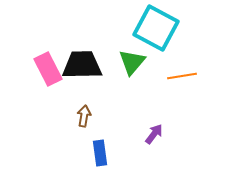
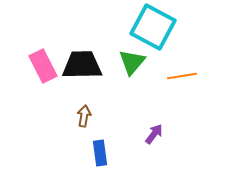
cyan square: moved 3 px left, 1 px up
pink rectangle: moved 5 px left, 3 px up
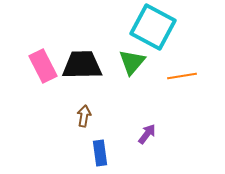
purple arrow: moved 7 px left
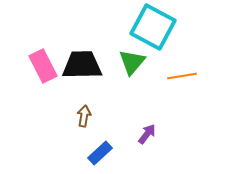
blue rectangle: rotated 55 degrees clockwise
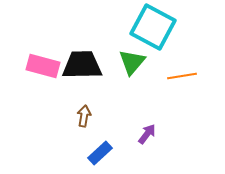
pink rectangle: rotated 48 degrees counterclockwise
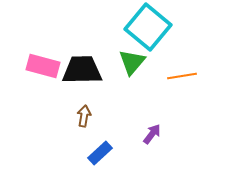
cyan square: moved 5 px left; rotated 12 degrees clockwise
black trapezoid: moved 5 px down
purple arrow: moved 5 px right
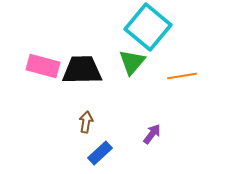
brown arrow: moved 2 px right, 6 px down
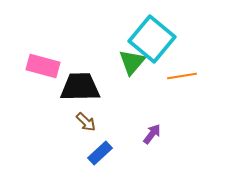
cyan square: moved 4 px right, 12 px down
black trapezoid: moved 2 px left, 17 px down
brown arrow: rotated 125 degrees clockwise
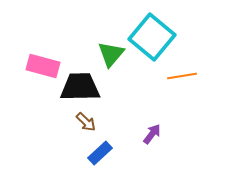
cyan square: moved 2 px up
green triangle: moved 21 px left, 8 px up
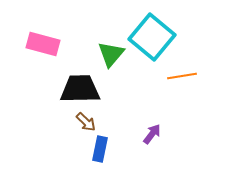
pink rectangle: moved 22 px up
black trapezoid: moved 2 px down
blue rectangle: moved 4 px up; rotated 35 degrees counterclockwise
